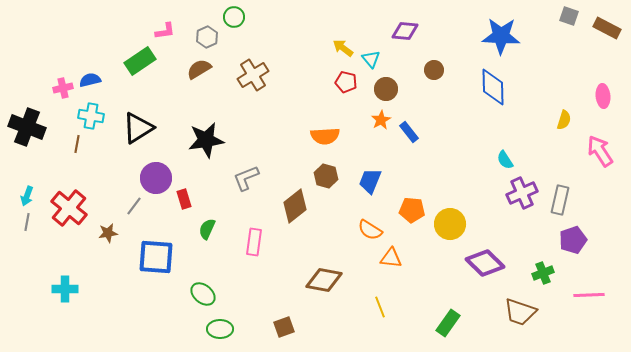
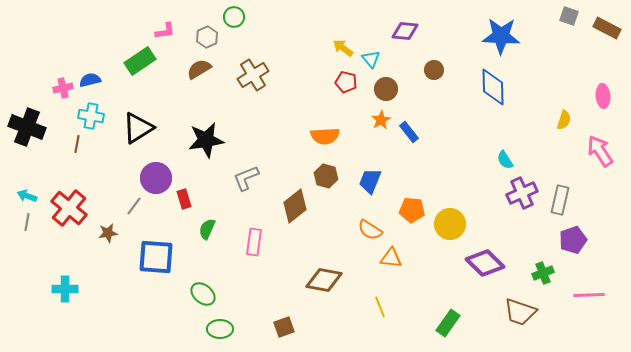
cyan arrow at (27, 196): rotated 90 degrees clockwise
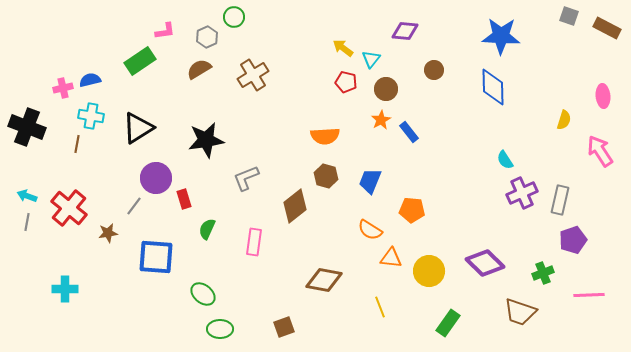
cyan triangle at (371, 59): rotated 18 degrees clockwise
yellow circle at (450, 224): moved 21 px left, 47 px down
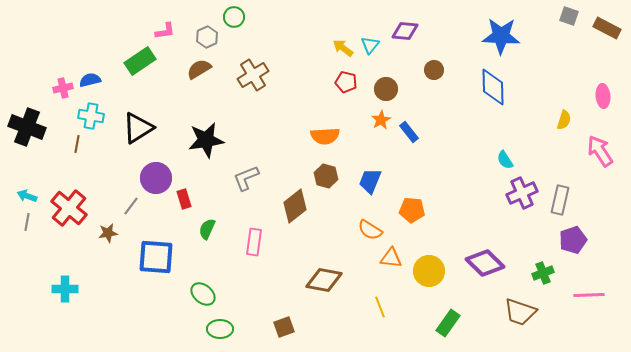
cyan triangle at (371, 59): moved 1 px left, 14 px up
gray line at (134, 206): moved 3 px left
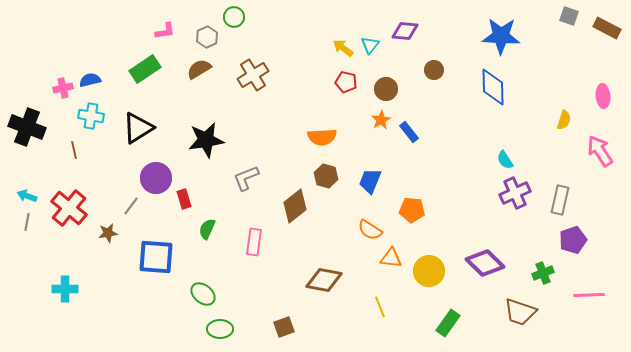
green rectangle at (140, 61): moved 5 px right, 8 px down
orange semicircle at (325, 136): moved 3 px left, 1 px down
brown line at (77, 144): moved 3 px left, 6 px down; rotated 24 degrees counterclockwise
purple cross at (522, 193): moved 7 px left
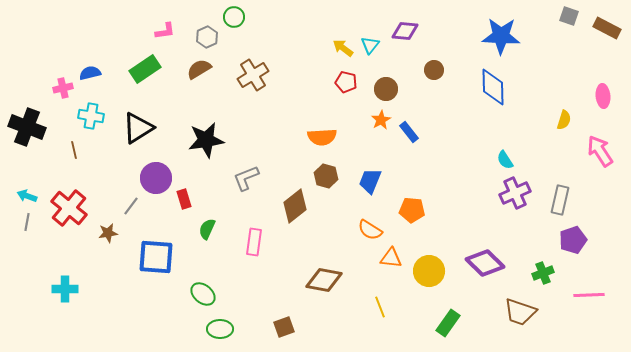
blue semicircle at (90, 80): moved 7 px up
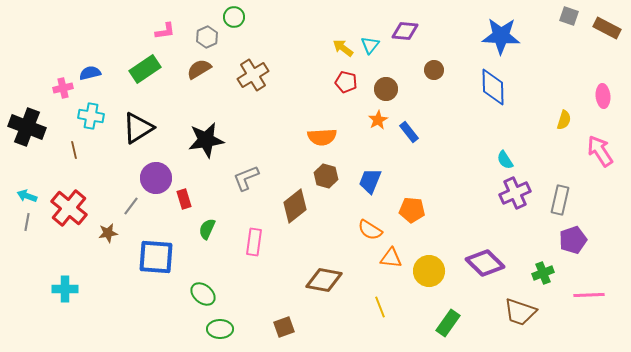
orange star at (381, 120): moved 3 px left
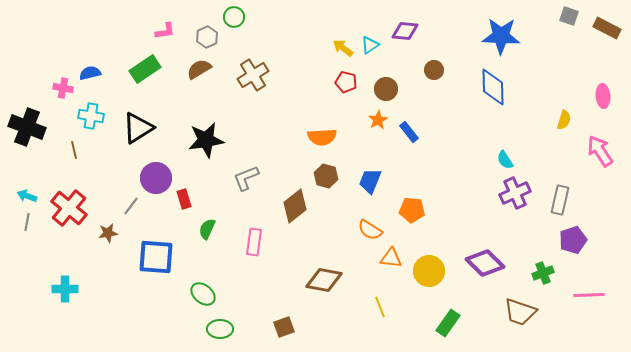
cyan triangle at (370, 45): rotated 18 degrees clockwise
pink cross at (63, 88): rotated 24 degrees clockwise
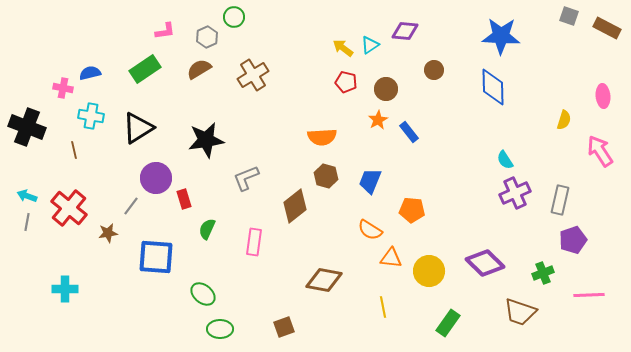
yellow line at (380, 307): moved 3 px right; rotated 10 degrees clockwise
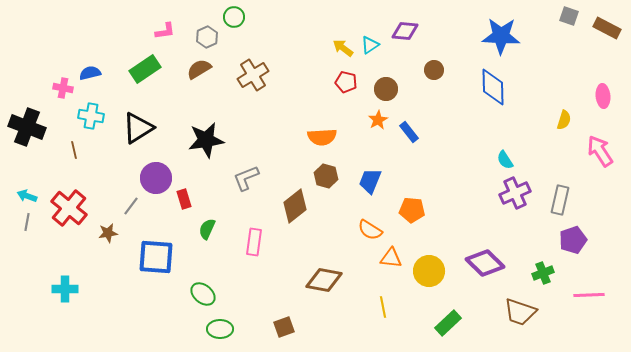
green rectangle at (448, 323): rotated 12 degrees clockwise
